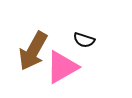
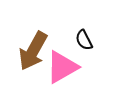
black semicircle: rotated 45 degrees clockwise
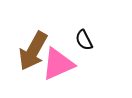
pink triangle: moved 4 px left, 3 px up; rotated 6 degrees clockwise
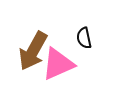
black semicircle: moved 2 px up; rotated 15 degrees clockwise
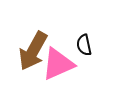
black semicircle: moved 7 px down
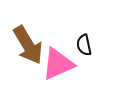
brown arrow: moved 5 px left, 6 px up; rotated 60 degrees counterclockwise
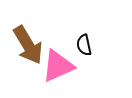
pink triangle: moved 2 px down
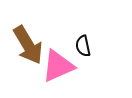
black semicircle: moved 1 px left, 1 px down
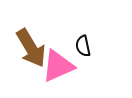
brown arrow: moved 3 px right, 3 px down
